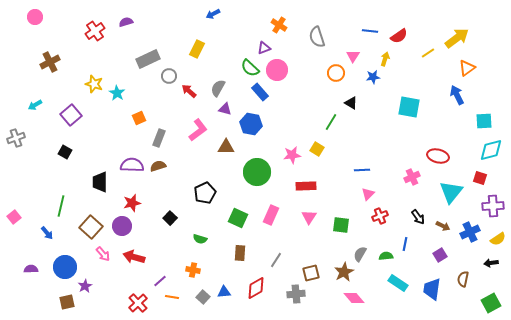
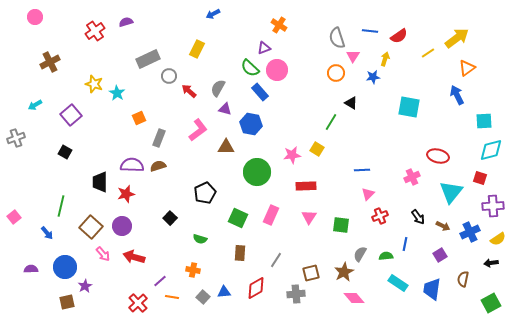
gray semicircle at (317, 37): moved 20 px right, 1 px down
red star at (132, 203): moved 6 px left, 9 px up
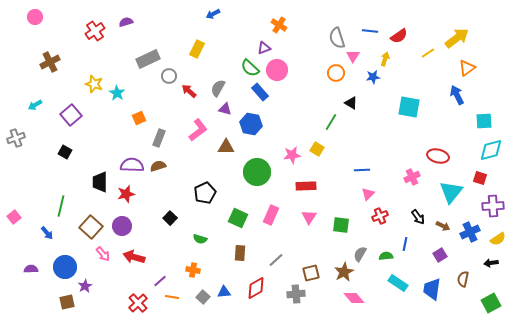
gray line at (276, 260): rotated 14 degrees clockwise
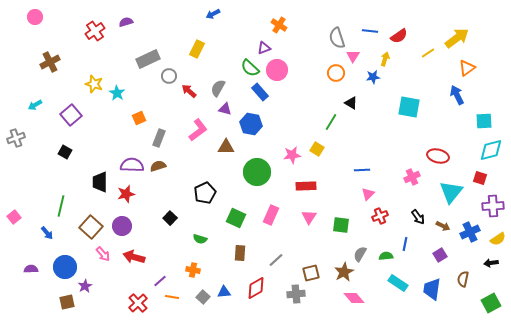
green square at (238, 218): moved 2 px left
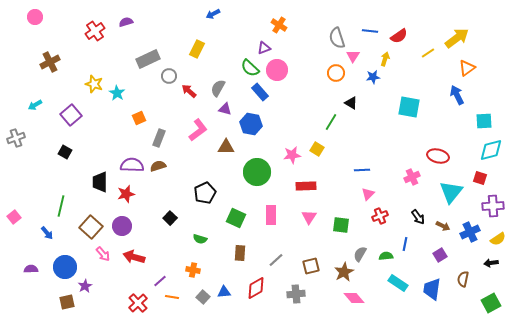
pink rectangle at (271, 215): rotated 24 degrees counterclockwise
brown square at (311, 273): moved 7 px up
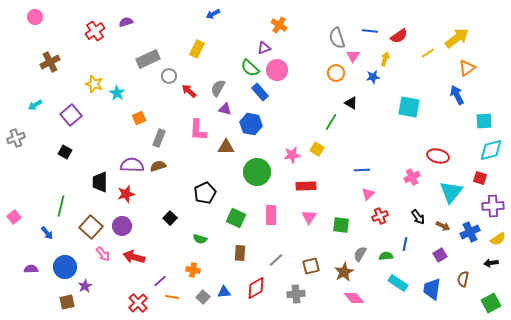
pink L-shape at (198, 130): rotated 130 degrees clockwise
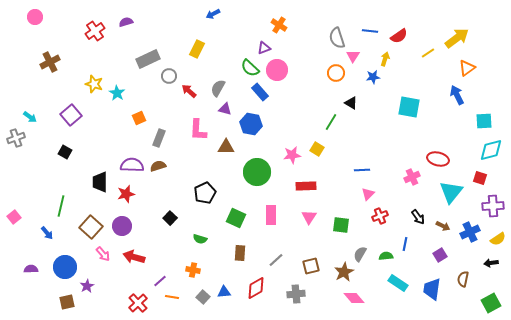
cyan arrow at (35, 105): moved 5 px left, 12 px down; rotated 112 degrees counterclockwise
red ellipse at (438, 156): moved 3 px down
purple star at (85, 286): moved 2 px right
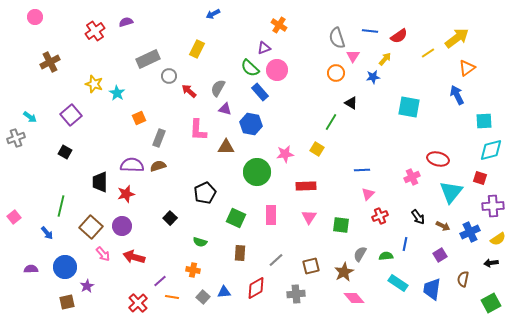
yellow arrow at (385, 59): rotated 24 degrees clockwise
pink star at (292, 155): moved 7 px left, 1 px up
green semicircle at (200, 239): moved 3 px down
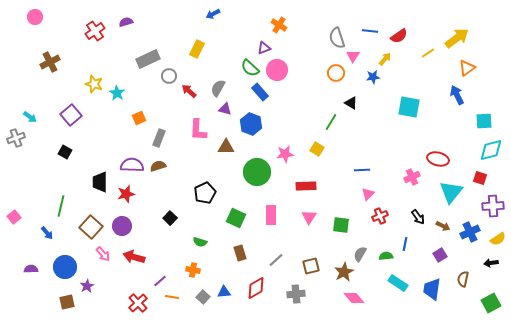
blue hexagon at (251, 124): rotated 10 degrees clockwise
brown rectangle at (240, 253): rotated 21 degrees counterclockwise
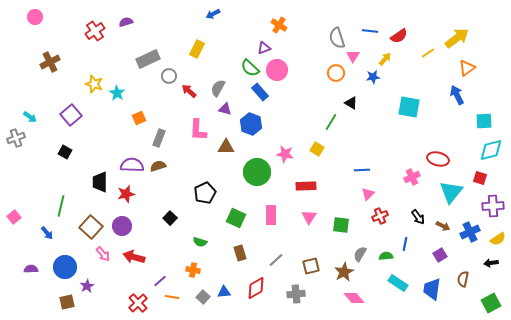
pink star at (285, 154): rotated 18 degrees clockwise
